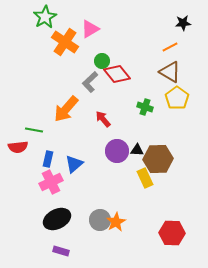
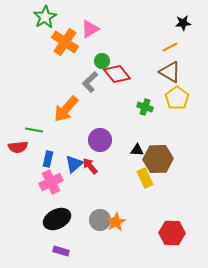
red arrow: moved 13 px left, 47 px down
purple circle: moved 17 px left, 11 px up
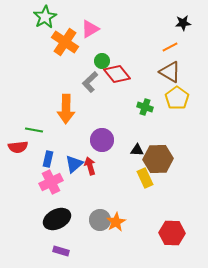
orange arrow: rotated 40 degrees counterclockwise
purple circle: moved 2 px right
red arrow: rotated 24 degrees clockwise
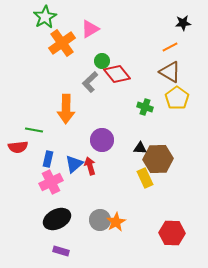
orange cross: moved 3 px left, 1 px down; rotated 20 degrees clockwise
black triangle: moved 3 px right, 2 px up
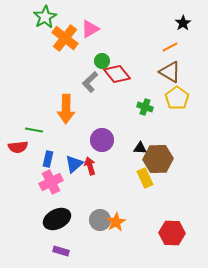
black star: rotated 28 degrees counterclockwise
orange cross: moved 3 px right, 5 px up; rotated 16 degrees counterclockwise
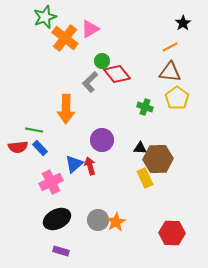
green star: rotated 10 degrees clockwise
brown triangle: rotated 25 degrees counterclockwise
blue rectangle: moved 8 px left, 11 px up; rotated 56 degrees counterclockwise
gray circle: moved 2 px left
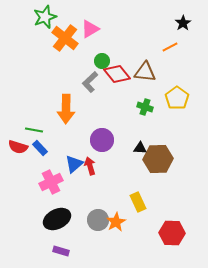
brown triangle: moved 25 px left
red semicircle: rotated 24 degrees clockwise
yellow rectangle: moved 7 px left, 24 px down
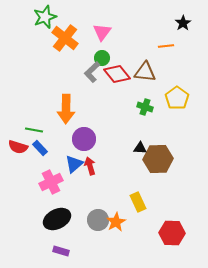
pink triangle: moved 12 px right, 3 px down; rotated 24 degrees counterclockwise
orange line: moved 4 px left, 1 px up; rotated 21 degrees clockwise
green circle: moved 3 px up
gray L-shape: moved 2 px right, 10 px up
purple circle: moved 18 px left, 1 px up
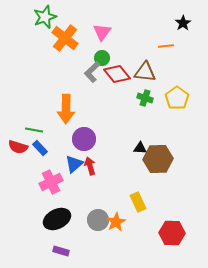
green cross: moved 9 px up
